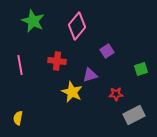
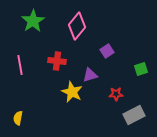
green star: rotated 15 degrees clockwise
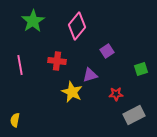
yellow semicircle: moved 3 px left, 2 px down
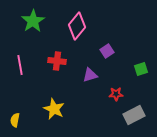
yellow star: moved 18 px left, 17 px down
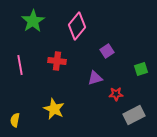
purple triangle: moved 5 px right, 3 px down
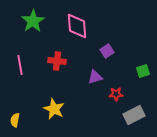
pink diamond: rotated 44 degrees counterclockwise
green square: moved 2 px right, 2 px down
purple triangle: moved 1 px up
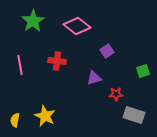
pink diamond: rotated 48 degrees counterclockwise
purple triangle: moved 1 px left, 1 px down
yellow star: moved 9 px left, 7 px down
gray rectangle: rotated 45 degrees clockwise
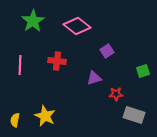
pink line: rotated 12 degrees clockwise
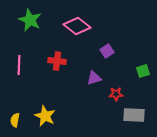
green star: moved 3 px left, 1 px up; rotated 15 degrees counterclockwise
pink line: moved 1 px left
gray rectangle: rotated 15 degrees counterclockwise
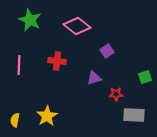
green square: moved 2 px right, 6 px down
yellow star: moved 2 px right; rotated 15 degrees clockwise
